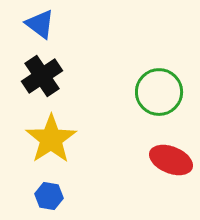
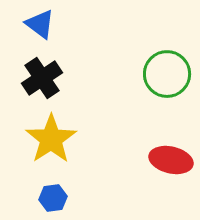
black cross: moved 2 px down
green circle: moved 8 px right, 18 px up
red ellipse: rotated 9 degrees counterclockwise
blue hexagon: moved 4 px right, 2 px down; rotated 16 degrees counterclockwise
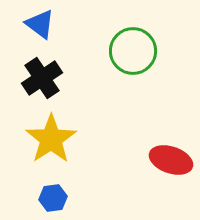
green circle: moved 34 px left, 23 px up
red ellipse: rotated 6 degrees clockwise
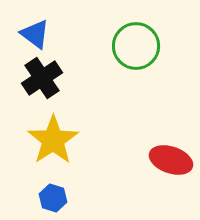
blue triangle: moved 5 px left, 10 px down
green circle: moved 3 px right, 5 px up
yellow star: moved 2 px right, 1 px down
blue hexagon: rotated 24 degrees clockwise
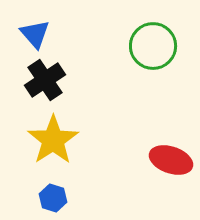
blue triangle: rotated 12 degrees clockwise
green circle: moved 17 px right
black cross: moved 3 px right, 2 px down
